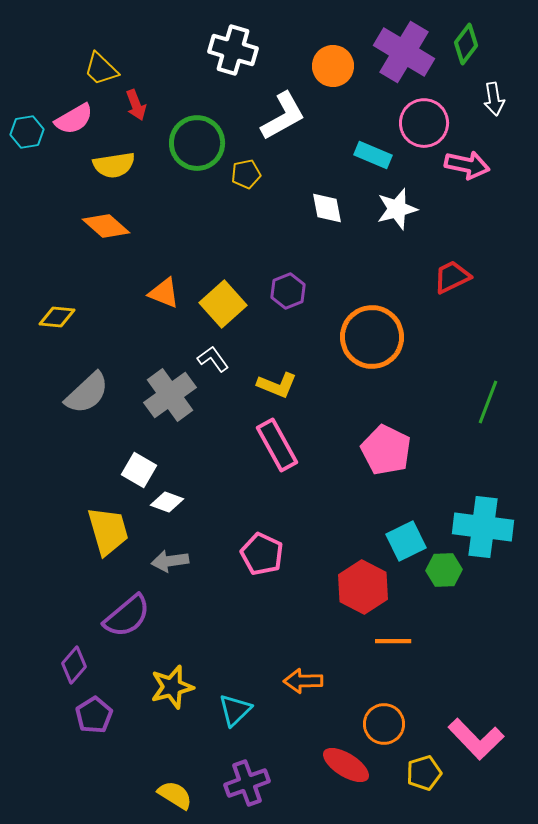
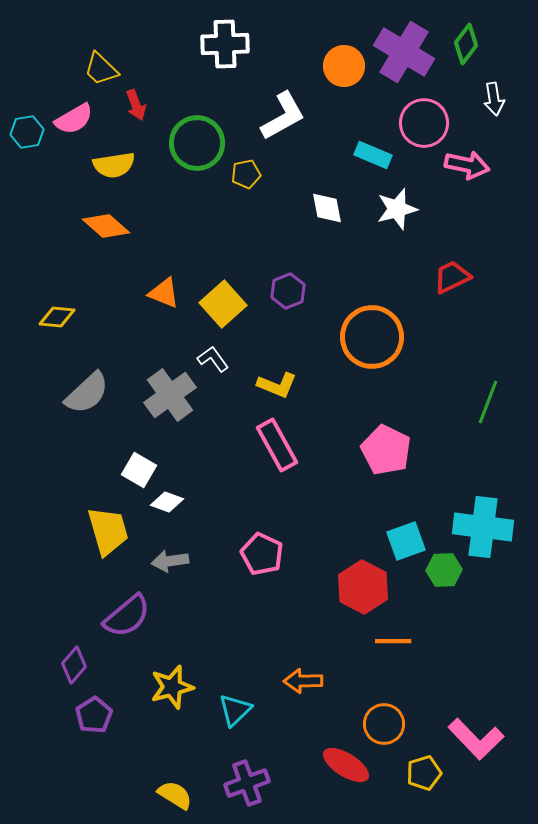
white cross at (233, 50): moved 8 px left, 6 px up; rotated 18 degrees counterclockwise
orange circle at (333, 66): moved 11 px right
cyan square at (406, 541): rotated 6 degrees clockwise
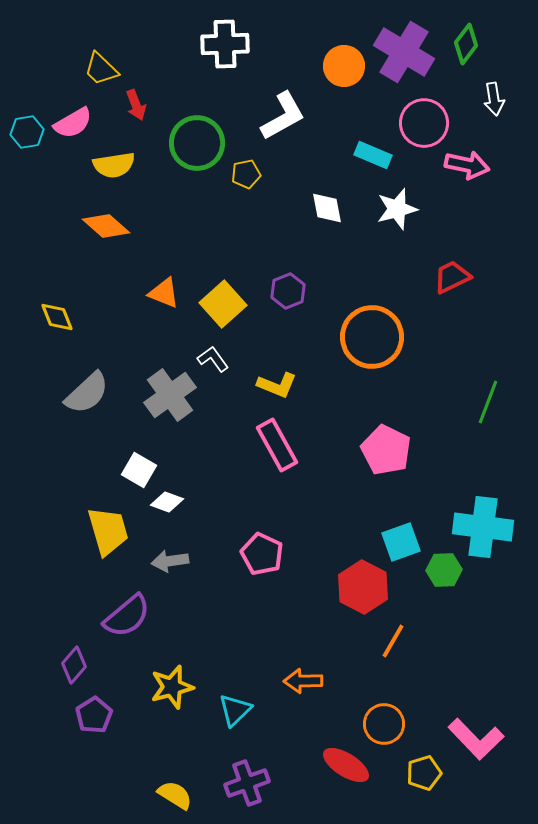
pink semicircle at (74, 119): moved 1 px left, 4 px down
yellow diamond at (57, 317): rotated 63 degrees clockwise
cyan square at (406, 541): moved 5 px left, 1 px down
orange line at (393, 641): rotated 60 degrees counterclockwise
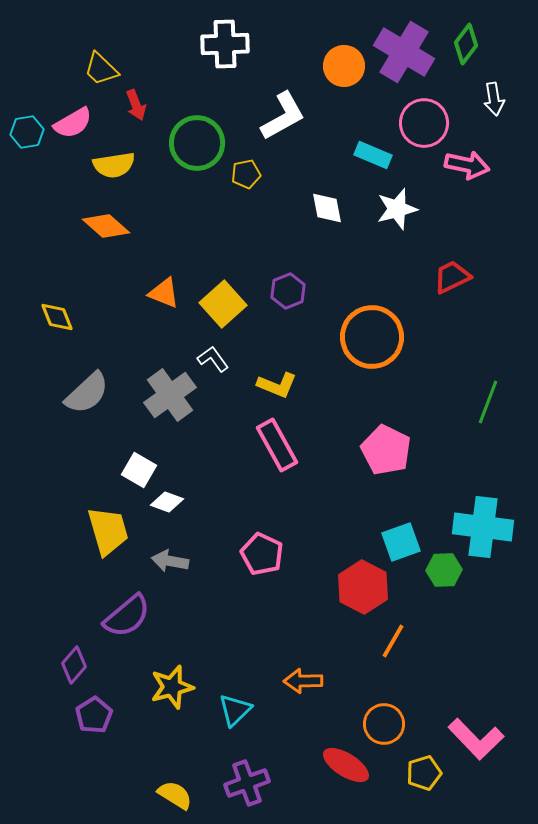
gray arrow at (170, 561): rotated 18 degrees clockwise
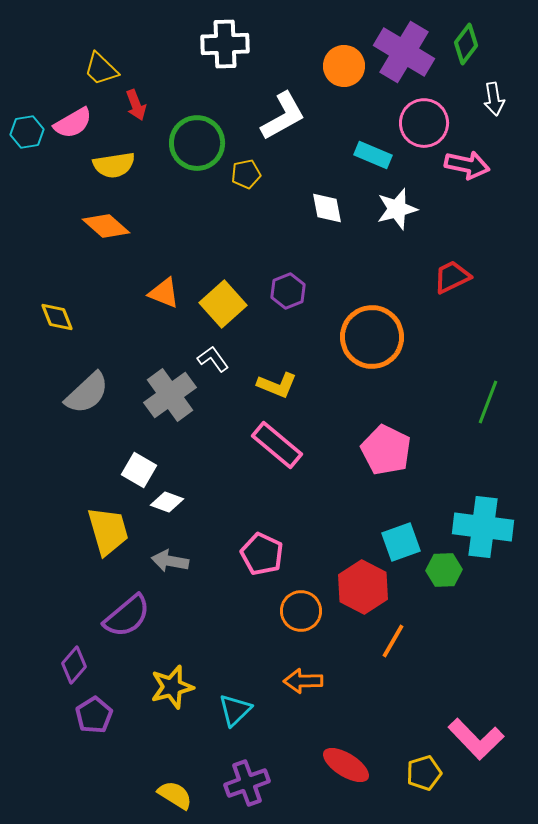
pink rectangle at (277, 445): rotated 21 degrees counterclockwise
orange circle at (384, 724): moved 83 px left, 113 px up
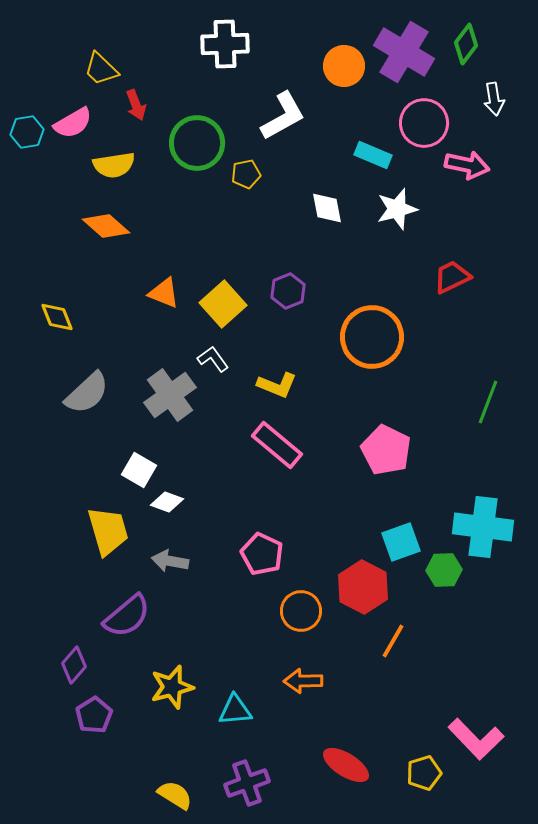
cyan triangle at (235, 710): rotated 39 degrees clockwise
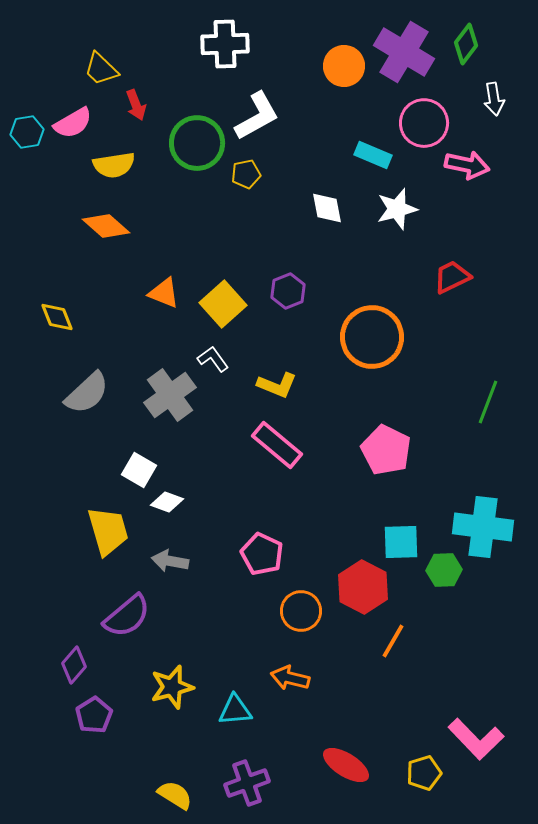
white L-shape at (283, 116): moved 26 px left
cyan square at (401, 542): rotated 18 degrees clockwise
orange arrow at (303, 681): moved 13 px left, 3 px up; rotated 15 degrees clockwise
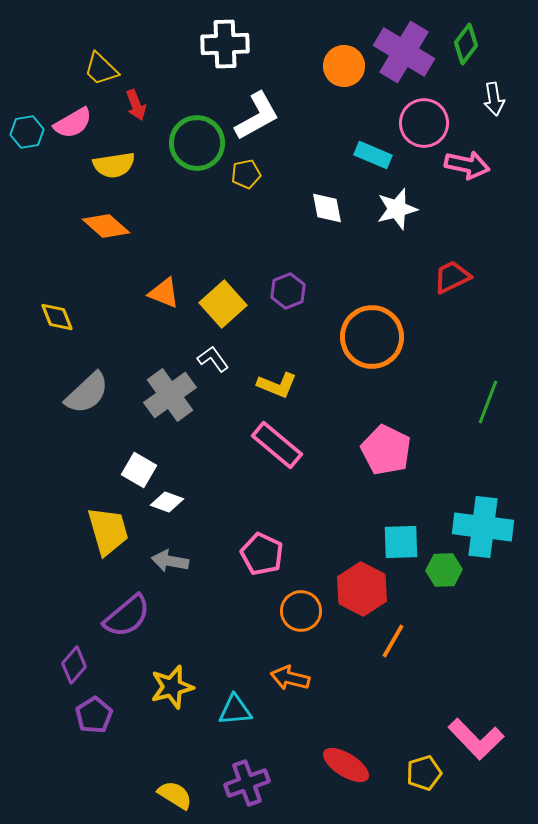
red hexagon at (363, 587): moved 1 px left, 2 px down
